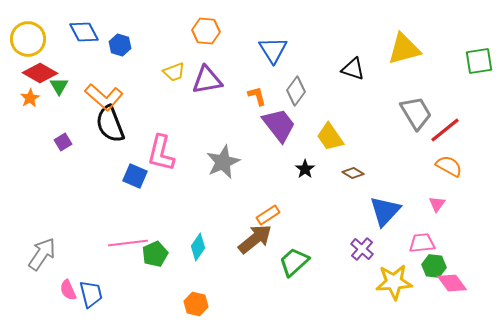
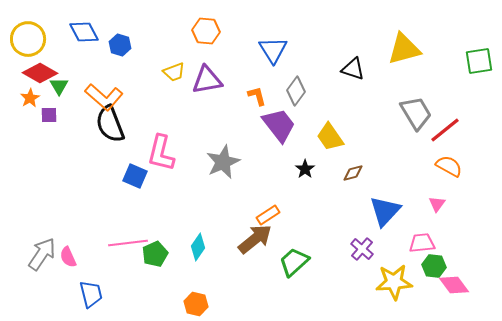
purple square at (63, 142): moved 14 px left, 27 px up; rotated 30 degrees clockwise
brown diamond at (353, 173): rotated 45 degrees counterclockwise
pink diamond at (452, 283): moved 2 px right, 2 px down
pink semicircle at (68, 290): moved 33 px up
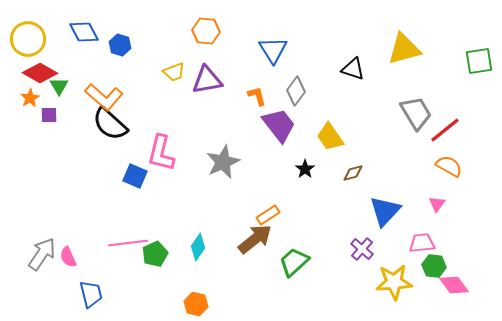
black semicircle at (110, 124): rotated 27 degrees counterclockwise
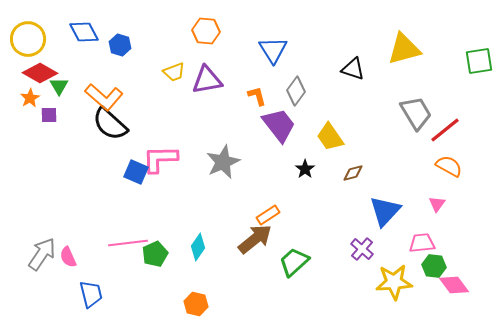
pink L-shape at (161, 153): moved 1 px left, 6 px down; rotated 75 degrees clockwise
blue square at (135, 176): moved 1 px right, 4 px up
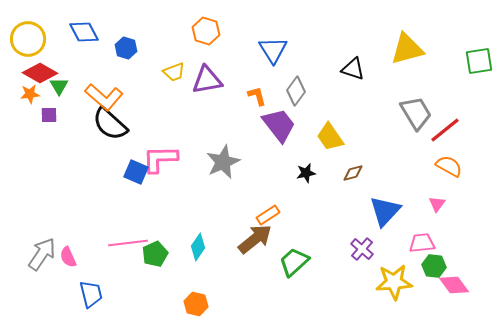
orange hexagon at (206, 31): rotated 12 degrees clockwise
blue hexagon at (120, 45): moved 6 px right, 3 px down
yellow triangle at (404, 49): moved 3 px right
orange star at (30, 98): moved 4 px up; rotated 24 degrees clockwise
black star at (305, 169): moved 1 px right, 4 px down; rotated 24 degrees clockwise
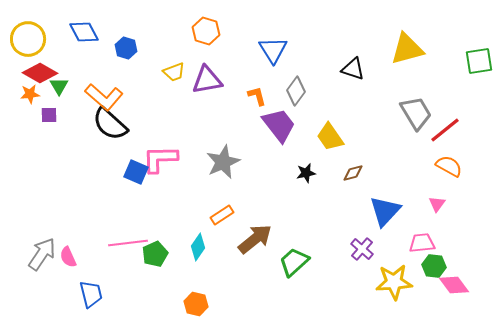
orange rectangle at (268, 215): moved 46 px left
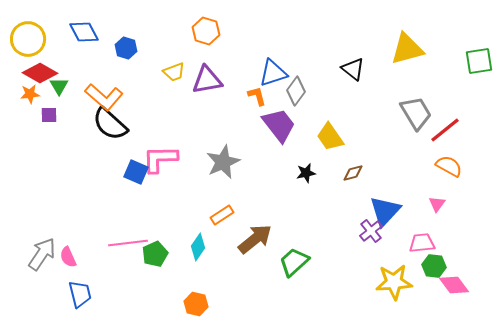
blue triangle at (273, 50): moved 23 px down; rotated 44 degrees clockwise
black triangle at (353, 69): rotated 20 degrees clockwise
purple cross at (362, 249): moved 9 px right, 18 px up; rotated 10 degrees clockwise
blue trapezoid at (91, 294): moved 11 px left
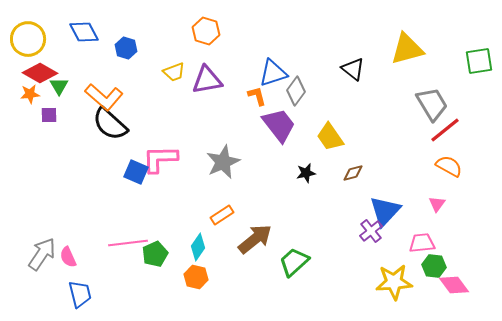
gray trapezoid at (416, 113): moved 16 px right, 9 px up
orange hexagon at (196, 304): moved 27 px up
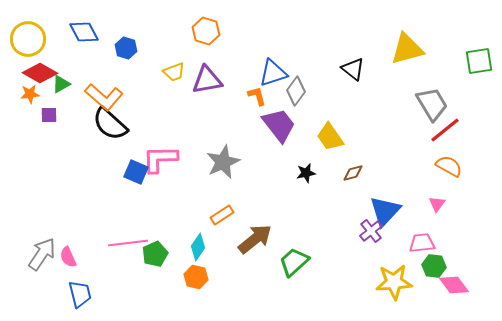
green triangle at (59, 86): moved 2 px right, 2 px up; rotated 30 degrees clockwise
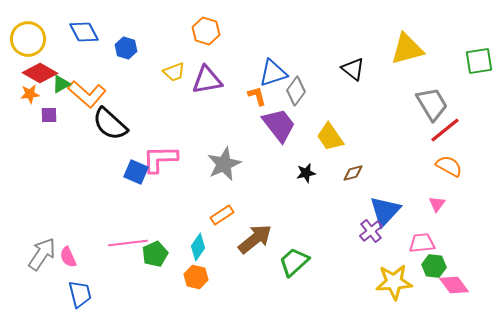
orange L-shape at (104, 97): moved 17 px left, 3 px up
gray star at (223, 162): moved 1 px right, 2 px down
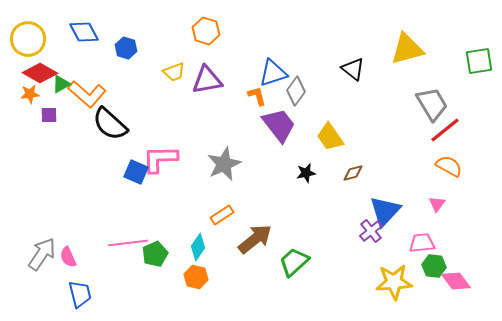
pink diamond at (454, 285): moved 2 px right, 4 px up
